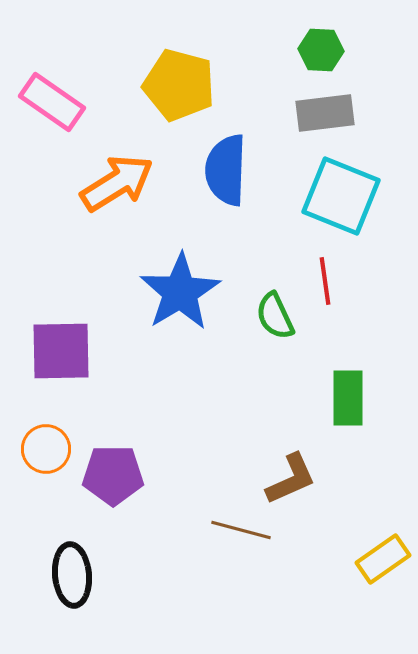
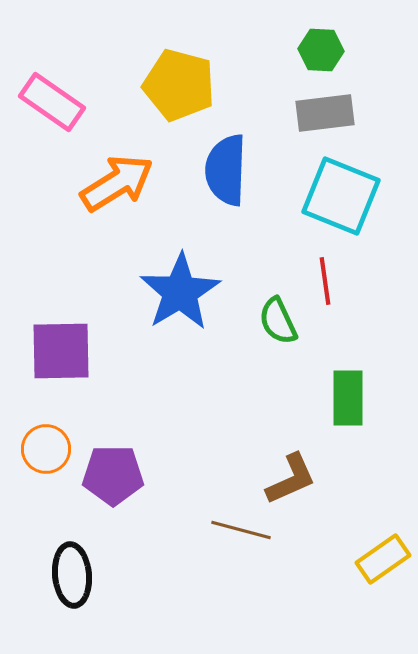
green semicircle: moved 3 px right, 5 px down
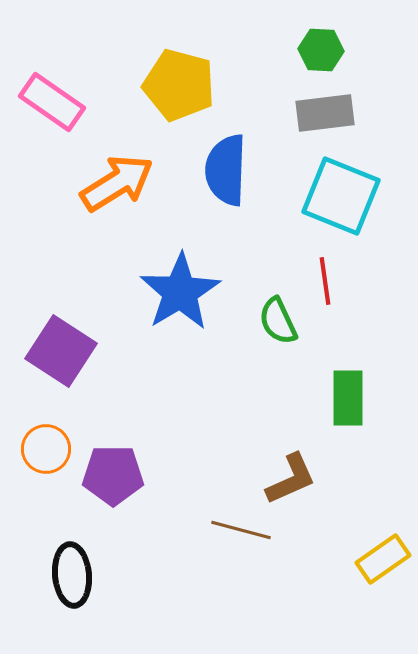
purple square: rotated 34 degrees clockwise
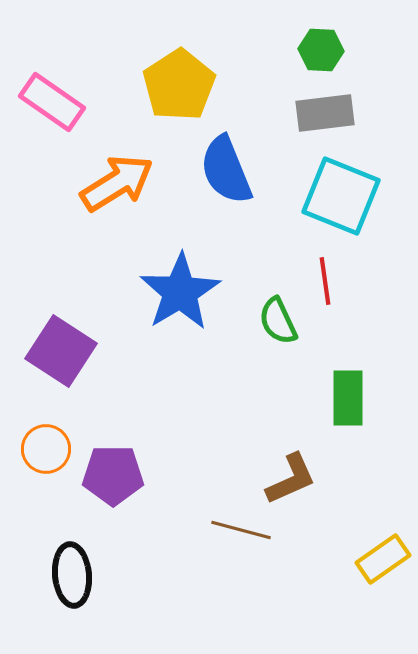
yellow pentagon: rotated 24 degrees clockwise
blue semicircle: rotated 24 degrees counterclockwise
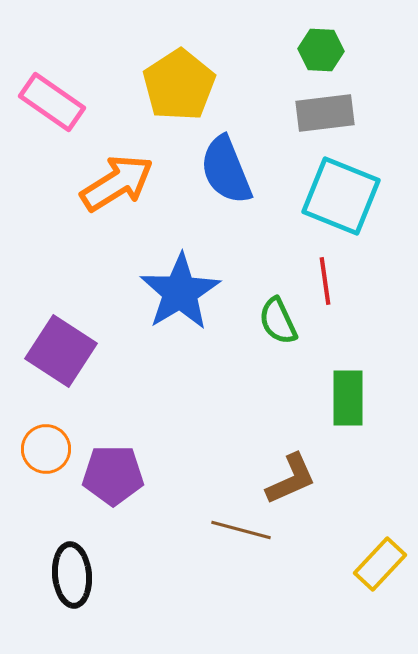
yellow rectangle: moved 3 px left, 5 px down; rotated 12 degrees counterclockwise
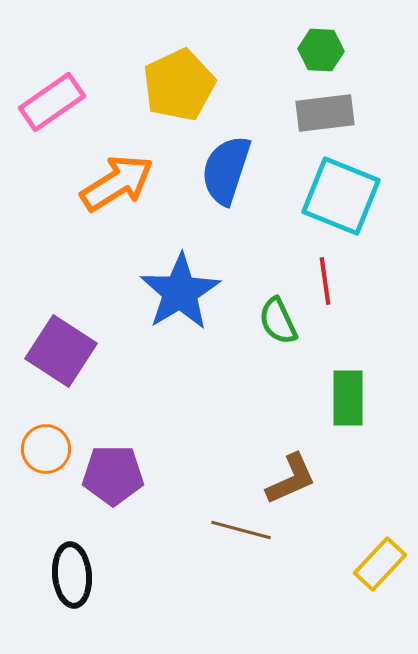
yellow pentagon: rotated 8 degrees clockwise
pink rectangle: rotated 70 degrees counterclockwise
blue semicircle: rotated 40 degrees clockwise
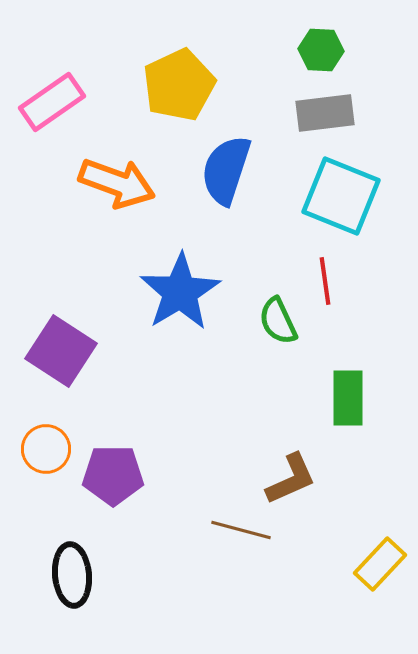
orange arrow: rotated 52 degrees clockwise
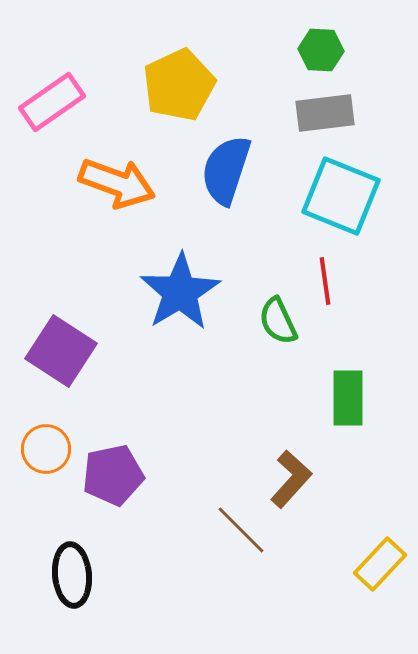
purple pentagon: rotated 12 degrees counterclockwise
brown L-shape: rotated 24 degrees counterclockwise
brown line: rotated 30 degrees clockwise
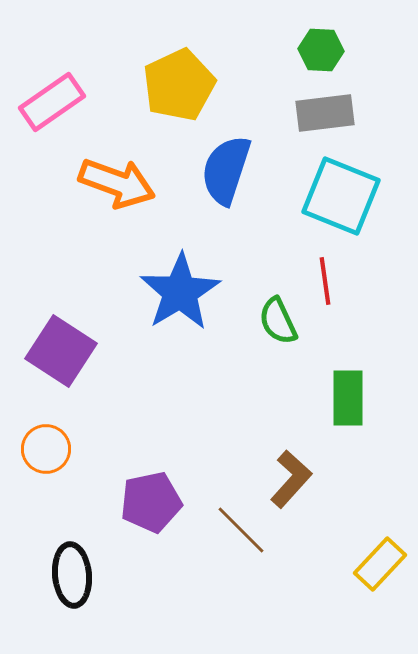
purple pentagon: moved 38 px right, 27 px down
